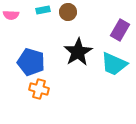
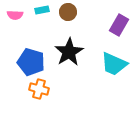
cyan rectangle: moved 1 px left
pink semicircle: moved 4 px right
purple rectangle: moved 1 px left, 5 px up
black star: moved 9 px left
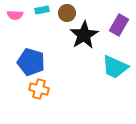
brown circle: moved 1 px left, 1 px down
black star: moved 15 px right, 17 px up
cyan trapezoid: moved 1 px right, 3 px down
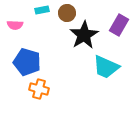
pink semicircle: moved 10 px down
blue pentagon: moved 4 px left
cyan trapezoid: moved 9 px left
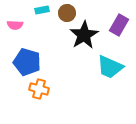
cyan trapezoid: moved 4 px right
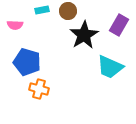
brown circle: moved 1 px right, 2 px up
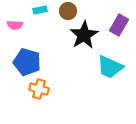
cyan rectangle: moved 2 px left
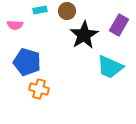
brown circle: moved 1 px left
